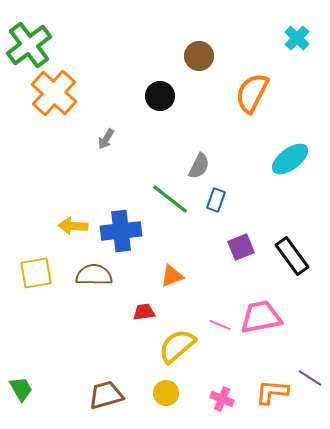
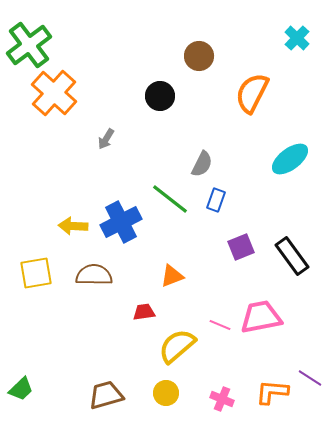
gray semicircle: moved 3 px right, 2 px up
blue cross: moved 9 px up; rotated 21 degrees counterclockwise
green trapezoid: rotated 76 degrees clockwise
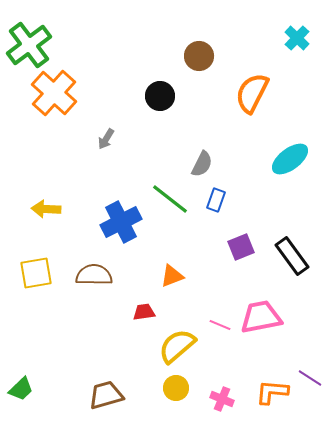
yellow arrow: moved 27 px left, 17 px up
yellow circle: moved 10 px right, 5 px up
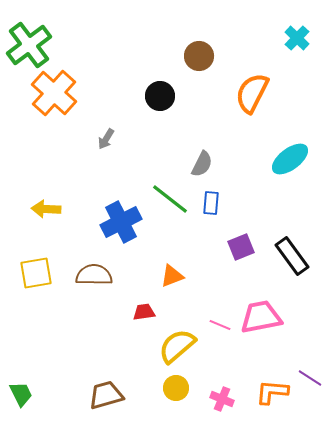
blue rectangle: moved 5 px left, 3 px down; rotated 15 degrees counterclockwise
green trapezoid: moved 5 px down; rotated 72 degrees counterclockwise
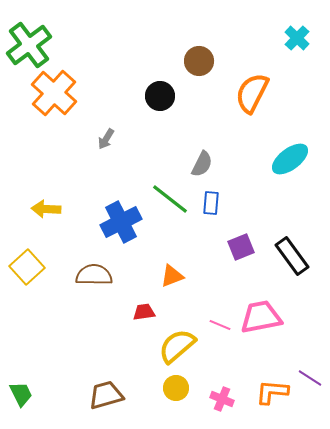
brown circle: moved 5 px down
yellow square: moved 9 px left, 6 px up; rotated 32 degrees counterclockwise
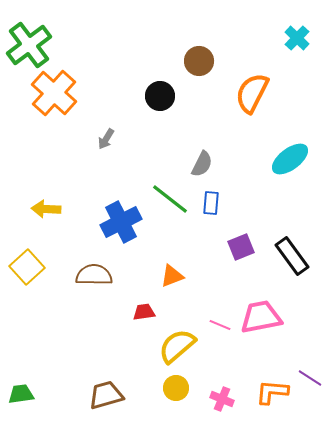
green trapezoid: rotated 72 degrees counterclockwise
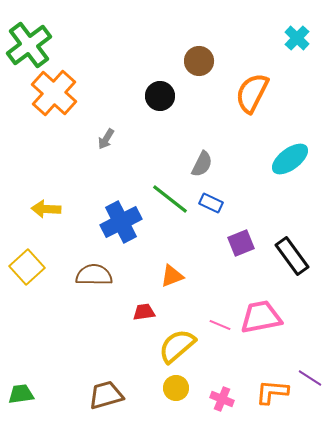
blue rectangle: rotated 70 degrees counterclockwise
purple square: moved 4 px up
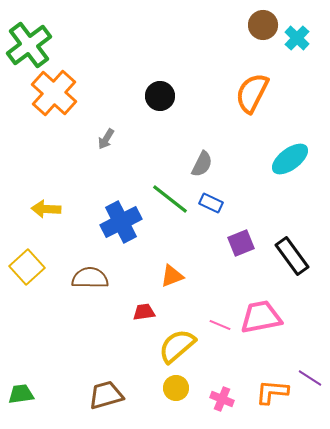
brown circle: moved 64 px right, 36 px up
brown semicircle: moved 4 px left, 3 px down
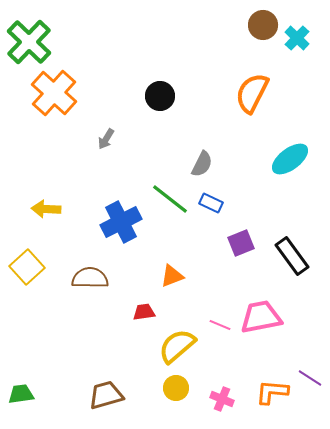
green cross: moved 3 px up; rotated 9 degrees counterclockwise
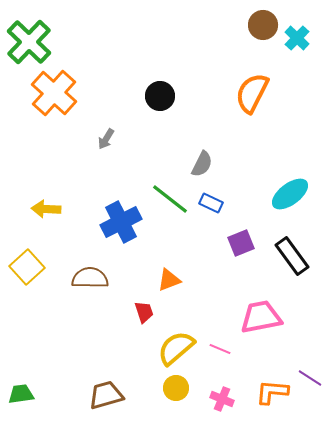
cyan ellipse: moved 35 px down
orange triangle: moved 3 px left, 4 px down
red trapezoid: rotated 80 degrees clockwise
pink line: moved 24 px down
yellow semicircle: moved 1 px left, 2 px down
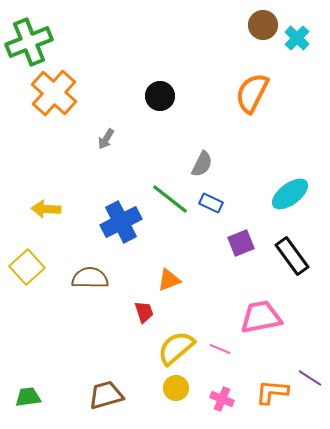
green cross: rotated 24 degrees clockwise
green trapezoid: moved 7 px right, 3 px down
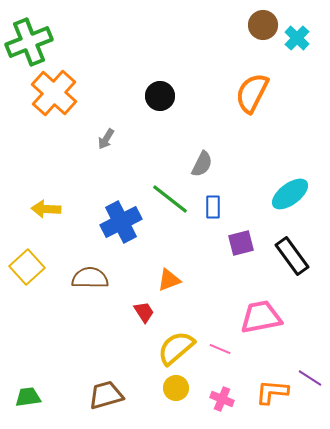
blue rectangle: moved 2 px right, 4 px down; rotated 65 degrees clockwise
purple square: rotated 8 degrees clockwise
red trapezoid: rotated 15 degrees counterclockwise
